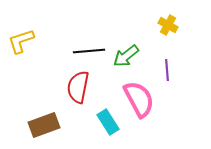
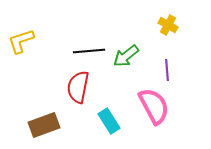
pink semicircle: moved 15 px right, 7 px down
cyan rectangle: moved 1 px right, 1 px up
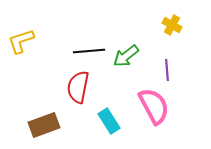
yellow cross: moved 4 px right
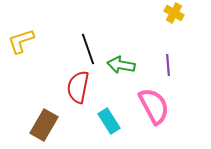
yellow cross: moved 2 px right, 12 px up
black line: moved 1 px left, 2 px up; rotated 76 degrees clockwise
green arrow: moved 5 px left, 9 px down; rotated 48 degrees clockwise
purple line: moved 1 px right, 5 px up
brown rectangle: rotated 40 degrees counterclockwise
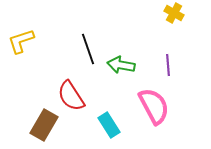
red semicircle: moved 7 px left, 9 px down; rotated 44 degrees counterclockwise
cyan rectangle: moved 4 px down
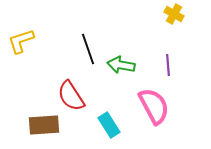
yellow cross: moved 1 px down
brown rectangle: rotated 56 degrees clockwise
